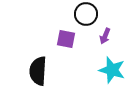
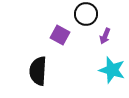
purple square: moved 6 px left, 4 px up; rotated 18 degrees clockwise
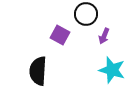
purple arrow: moved 1 px left
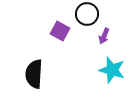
black circle: moved 1 px right
purple square: moved 4 px up
black semicircle: moved 4 px left, 3 px down
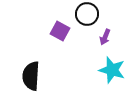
purple arrow: moved 1 px right, 1 px down
black semicircle: moved 3 px left, 2 px down
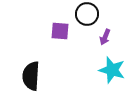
purple square: rotated 24 degrees counterclockwise
